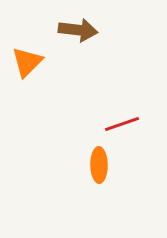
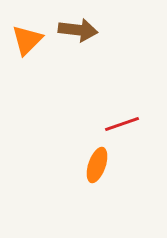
orange triangle: moved 22 px up
orange ellipse: moved 2 px left; rotated 20 degrees clockwise
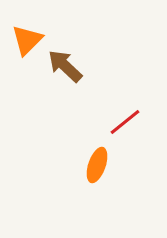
brown arrow: moved 13 px left, 36 px down; rotated 144 degrees counterclockwise
red line: moved 3 px right, 2 px up; rotated 20 degrees counterclockwise
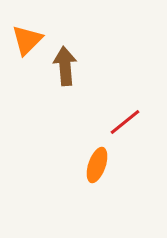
brown arrow: rotated 42 degrees clockwise
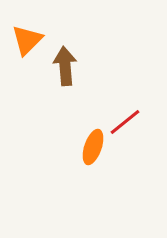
orange ellipse: moved 4 px left, 18 px up
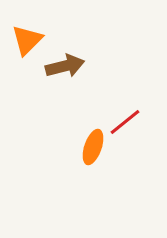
brown arrow: rotated 81 degrees clockwise
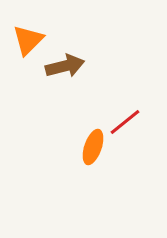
orange triangle: moved 1 px right
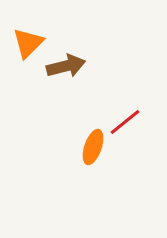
orange triangle: moved 3 px down
brown arrow: moved 1 px right
